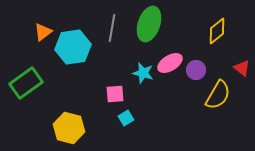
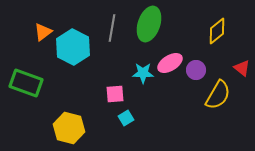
cyan hexagon: rotated 24 degrees counterclockwise
cyan star: rotated 15 degrees counterclockwise
green rectangle: rotated 56 degrees clockwise
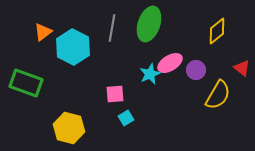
cyan star: moved 7 px right, 1 px down; rotated 25 degrees counterclockwise
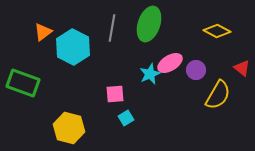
yellow diamond: rotated 68 degrees clockwise
green rectangle: moved 3 px left
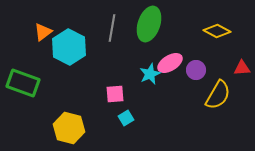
cyan hexagon: moved 4 px left
red triangle: rotated 42 degrees counterclockwise
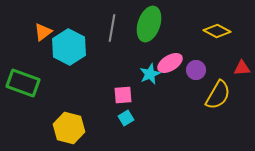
pink square: moved 8 px right, 1 px down
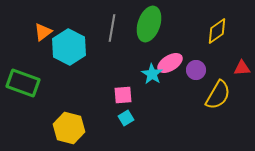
yellow diamond: rotated 64 degrees counterclockwise
cyan star: moved 2 px right; rotated 15 degrees counterclockwise
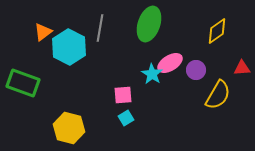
gray line: moved 12 px left
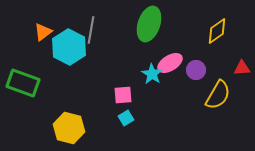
gray line: moved 9 px left, 2 px down
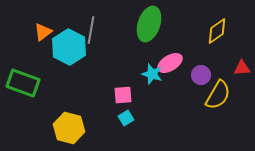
purple circle: moved 5 px right, 5 px down
cyan star: rotated 15 degrees counterclockwise
